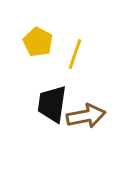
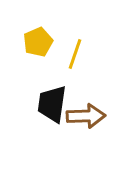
yellow pentagon: rotated 20 degrees clockwise
brown arrow: rotated 9 degrees clockwise
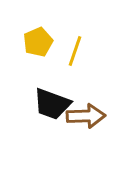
yellow line: moved 3 px up
black trapezoid: rotated 78 degrees counterclockwise
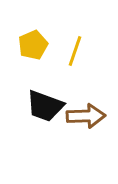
yellow pentagon: moved 5 px left, 3 px down
black trapezoid: moved 7 px left, 2 px down
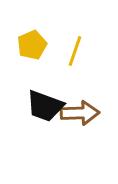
yellow pentagon: moved 1 px left
brown arrow: moved 6 px left, 3 px up
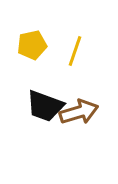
yellow pentagon: rotated 12 degrees clockwise
brown arrow: moved 1 px left, 1 px up; rotated 15 degrees counterclockwise
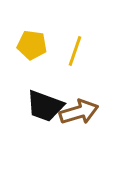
yellow pentagon: rotated 20 degrees clockwise
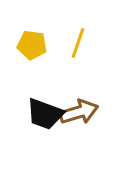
yellow line: moved 3 px right, 8 px up
black trapezoid: moved 8 px down
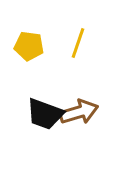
yellow pentagon: moved 3 px left, 1 px down
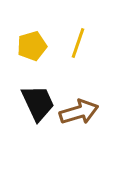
yellow pentagon: moved 3 px right; rotated 24 degrees counterclockwise
black trapezoid: moved 7 px left, 11 px up; rotated 135 degrees counterclockwise
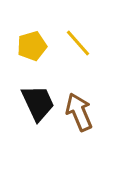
yellow line: rotated 60 degrees counterclockwise
brown arrow: rotated 96 degrees counterclockwise
